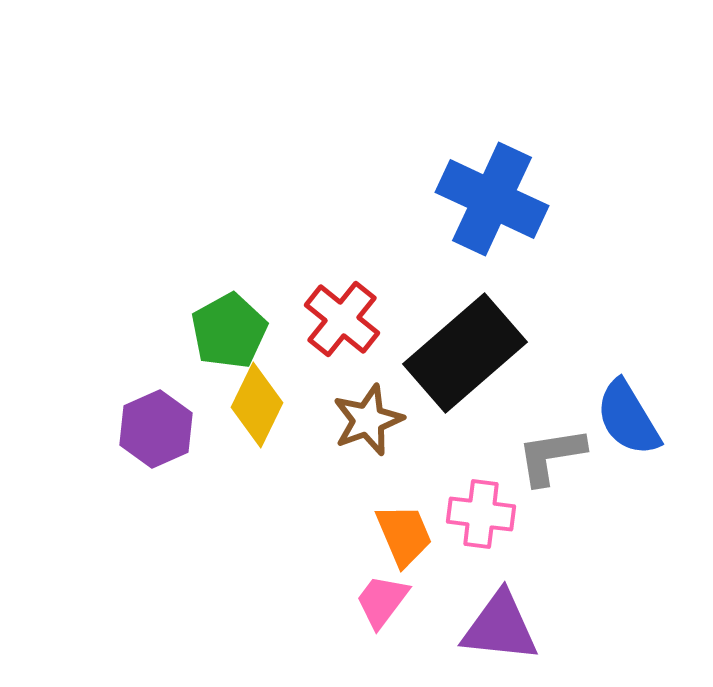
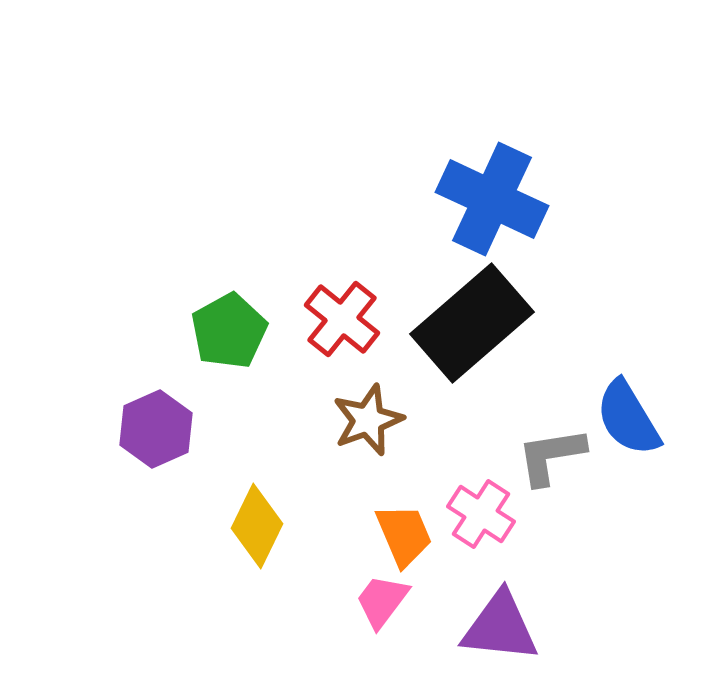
black rectangle: moved 7 px right, 30 px up
yellow diamond: moved 121 px down
pink cross: rotated 26 degrees clockwise
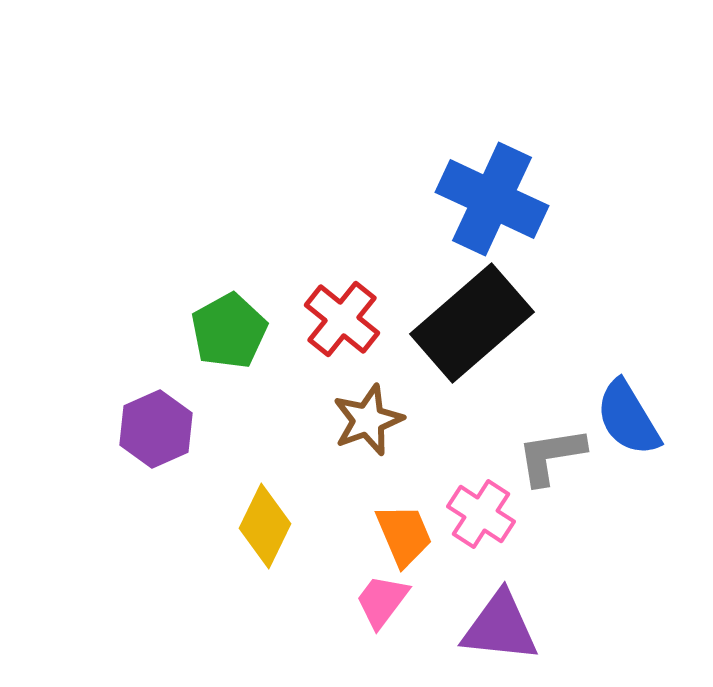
yellow diamond: moved 8 px right
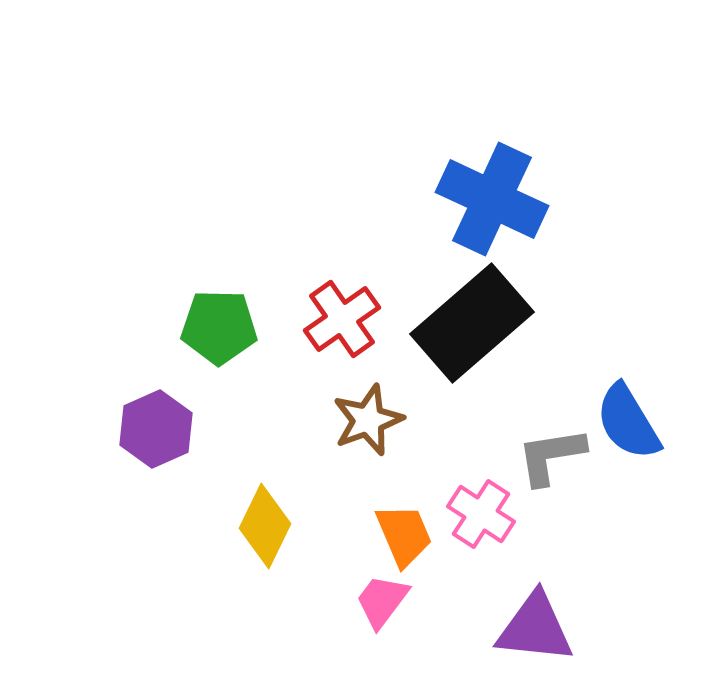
red cross: rotated 16 degrees clockwise
green pentagon: moved 10 px left, 4 px up; rotated 30 degrees clockwise
blue semicircle: moved 4 px down
purple triangle: moved 35 px right, 1 px down
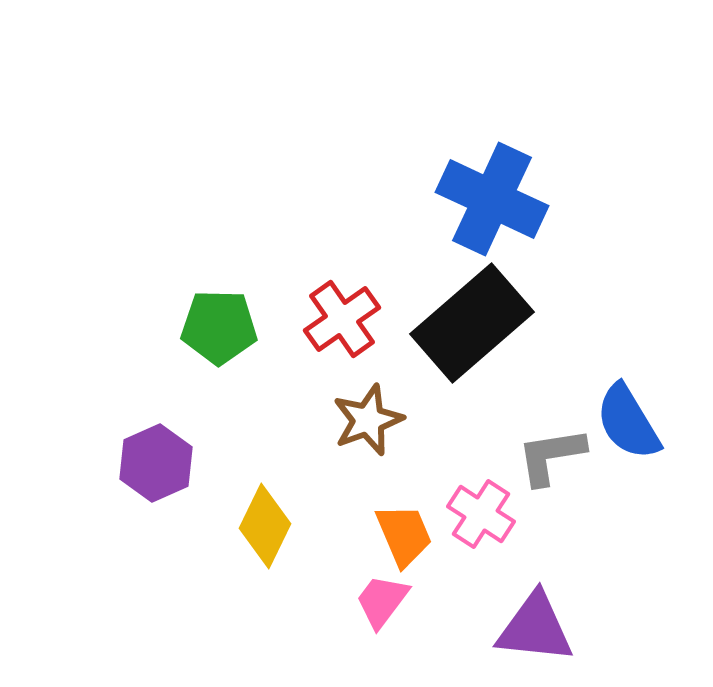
purple hexagon: moved 34 px down
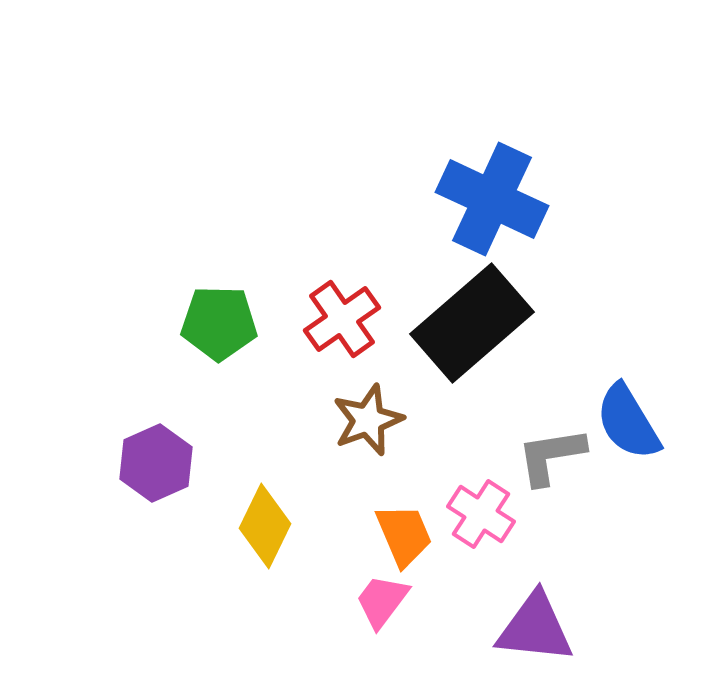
green pentagon: moved 4 px up
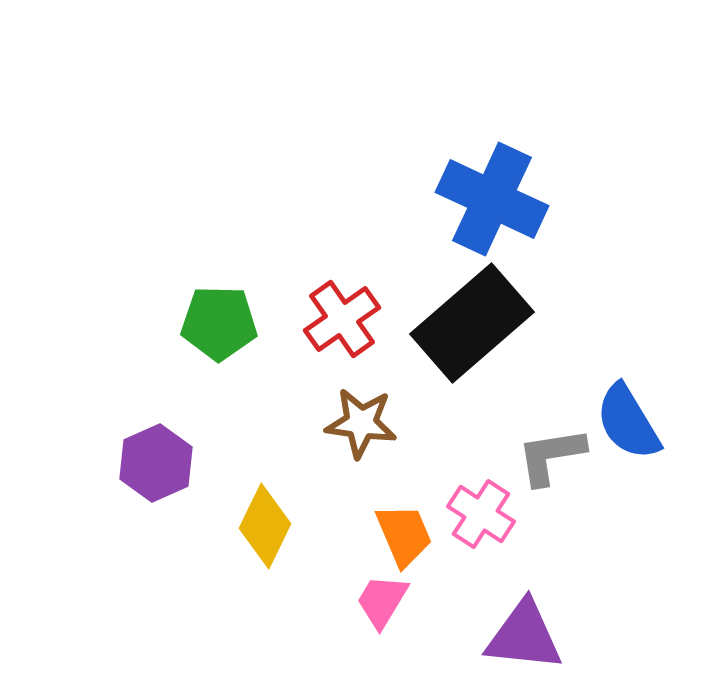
brown star: moved 7 px left, 3 px down; rotated 28 degrees clockwise
pink trapezoid: rotated 6 degrees counterclockwise
purple triangle: moved 11 px left, 8 px down
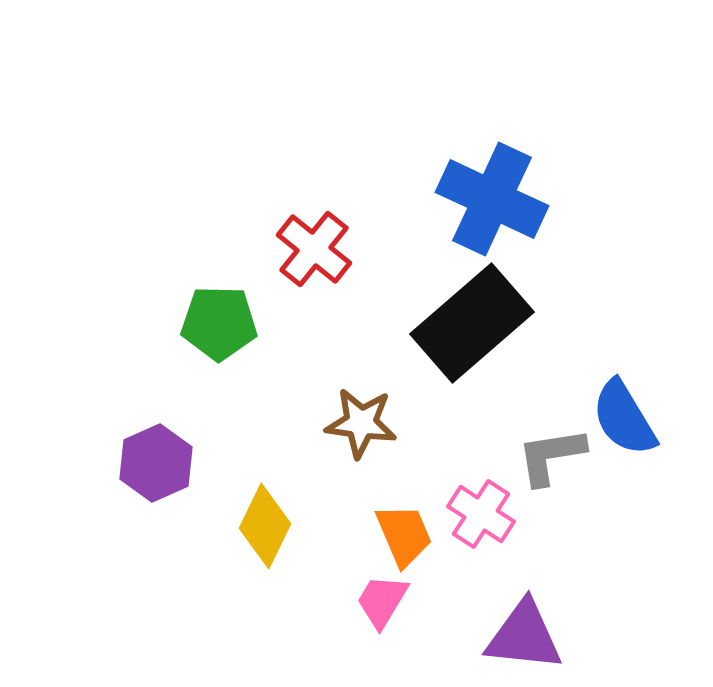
red cross: moved 28 px left, 70 px up; rotated 16 degrees counterclockwise
blue semicircle: moved 4 px left, 4 px up
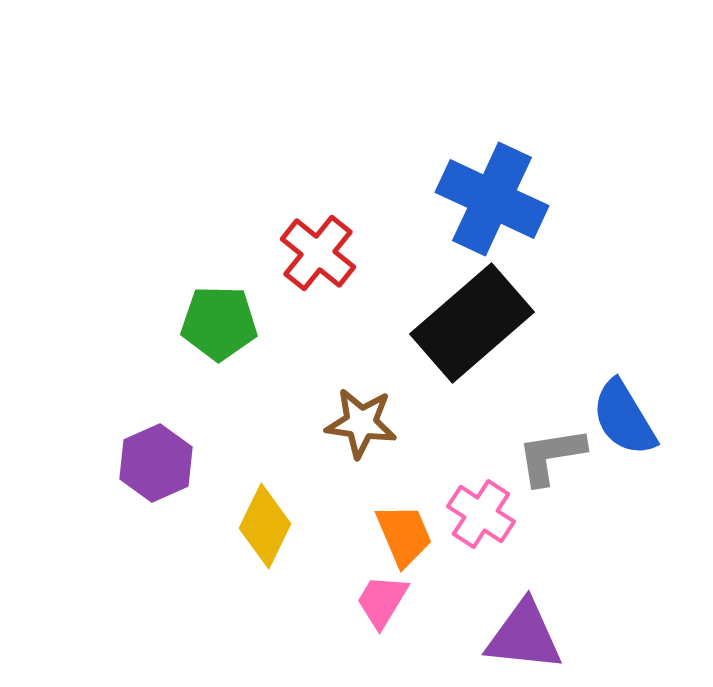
red cross: moved 4 px right, 4 px down
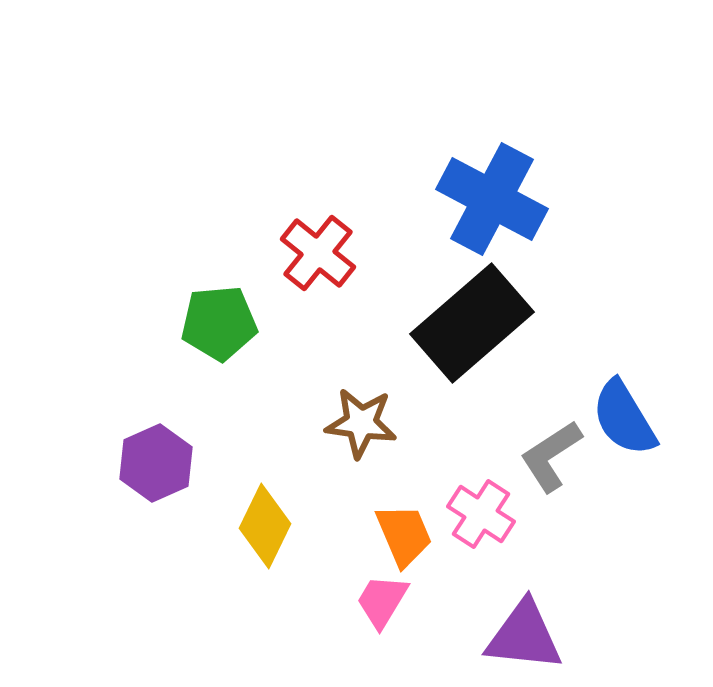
blue cross: rotated 3 degrees clockwise
green pentagon: rotated 6 degrees counterclockwise
gray L-shape: rotated 24 degrees counterclockwise
